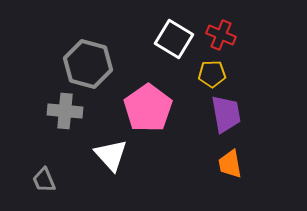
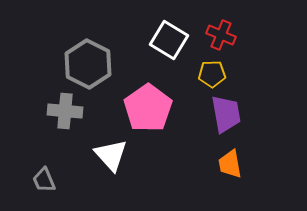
white square: moved 5 px left, 1 px down
gray hexagon: rotated 12 degrees clockwise
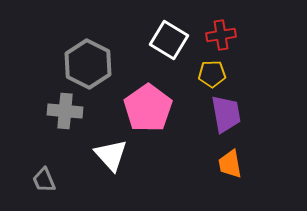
red cross: rotated 32 degrees counterclockwise
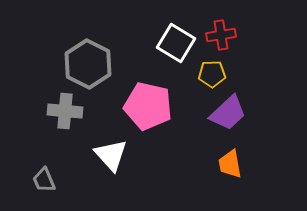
white square: moved 7 px right, 3 px down
pink pentagon: moved 2 px up; rotated 24 degrees counterclockwise
purple trapezoid: moved 2 px right, 1 px up; rotated 57 degrees clockwise
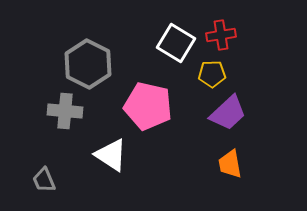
white triangle: rotated 15 degrees counterclockwise
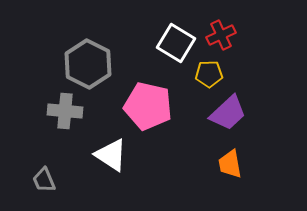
red cross: rotated 16 degrees counterclockwise
yellow pentagon: moved 3 px left
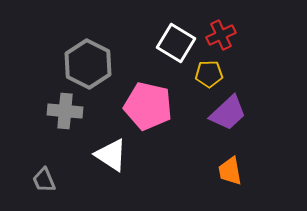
orange trapezoid: moved 7 px down
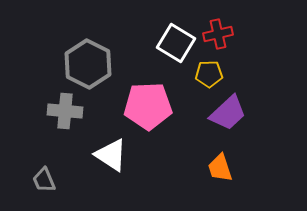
red cross: moved 3 px left, 1 px up; rotated 12 degrees clockwise
pink pentagon: rotated 15 degrees counterclockwise
orange trapezoid: moved 10 px left, 3 px up; rotated 8 degrees counterclockwise
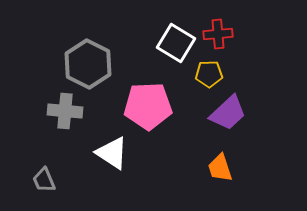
red cross: rotated 8 degrees clockwise
white triangle: moved 1 px right, 2 px up
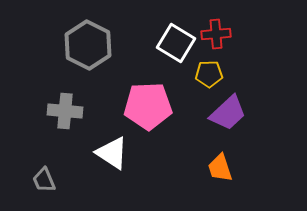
red cross: moved 2 px left
gray hexagon: moved 19 px up
